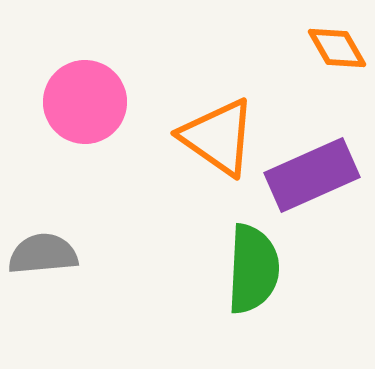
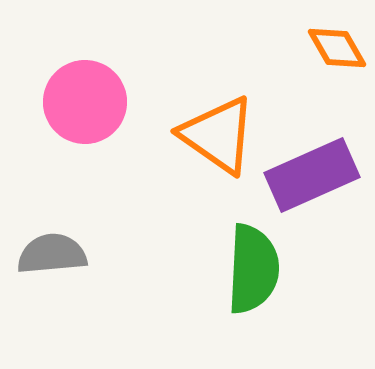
orange triangle: moved 2 px up
gray semicircle: moved 9 px right
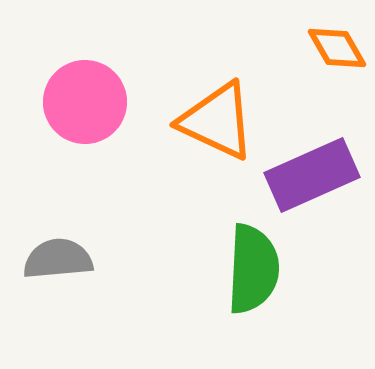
orange triangle: moved 1 px left, 14 px up; rotated 10 degrees counterclockwise
gray semicircle: moved 6 px right, 5 px down
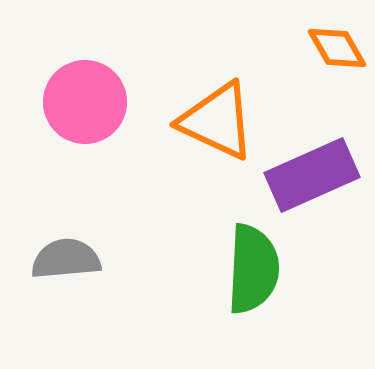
gray semicircle: moved 8 px right
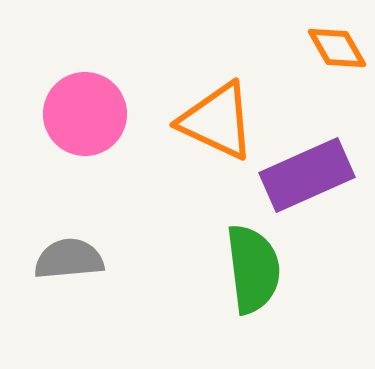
pink circle: moved 12 px down
purple rectangle: moved 5 px left
gray semicircle: moved 3 px right
green semicircle: rotated 10 degrees counterclockwise
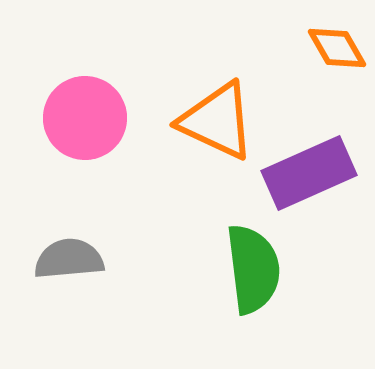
pink circle: moved 4 px down
purple rectangle: moved 2 px right, 2 px up
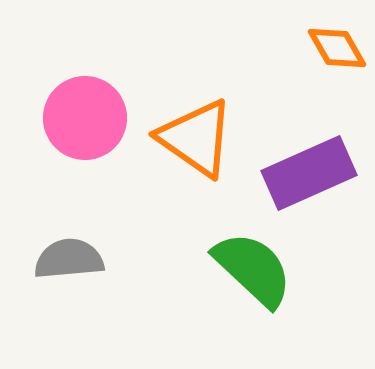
orange triangle: moved 21 px left, 17 px down; rotated 10 degrees clockwise
green semicircle: rotated 40 degrees counterclockwise
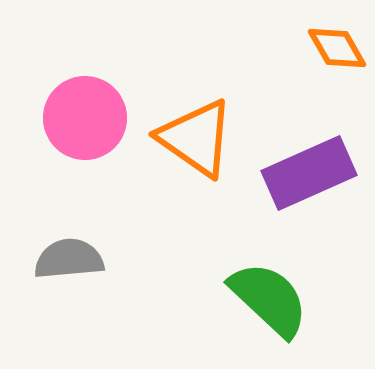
green semicircle: moved 16 px right, 30 px down
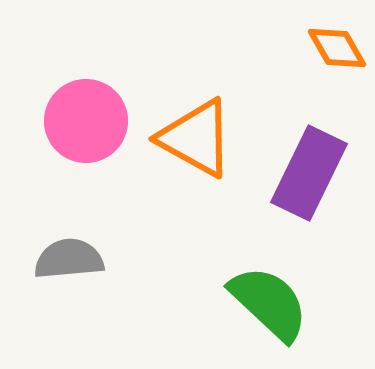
pink circle: moved 1 px right, 3 px down
orange triangle: rotated 6 degrees counterclockwise
purple rectangle: rotated 40 degrees counterclockwise
green semicircle: moved 4 px down
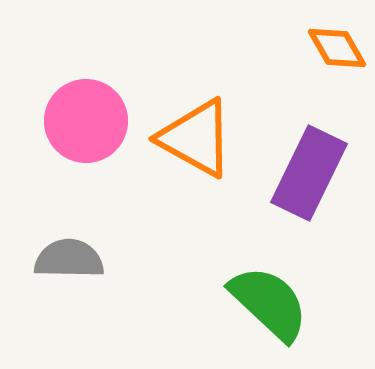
gray semicircle: rotated 6 degrees clockwise
